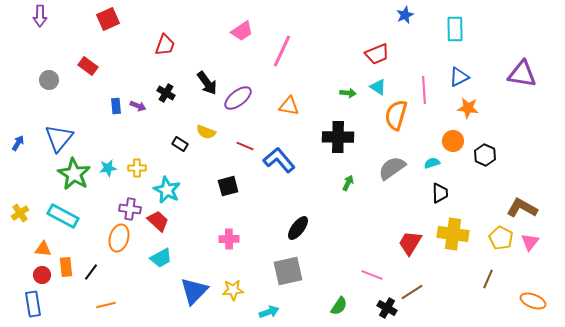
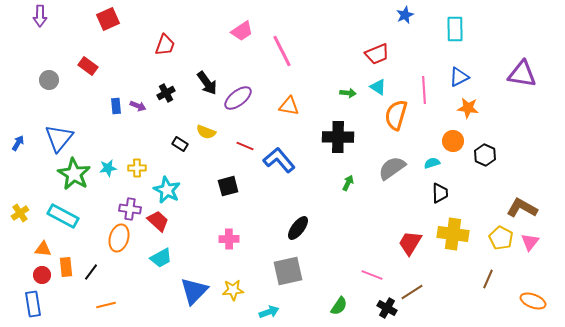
pink line at (282, 51): rotated 52 degrees counterclockwise
black cross at (166, 93): rotated 30 degrees clockwise
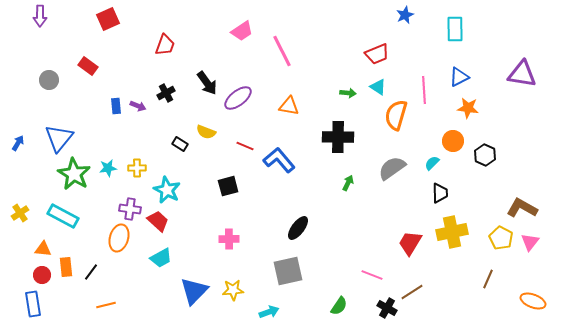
cyan semicircle at (432, 163): rotated 28 degrees counterclockwise
yellow cross at (453, 234): moved 1 px left, 2 px up; rotated 20 degrees counterclockwise
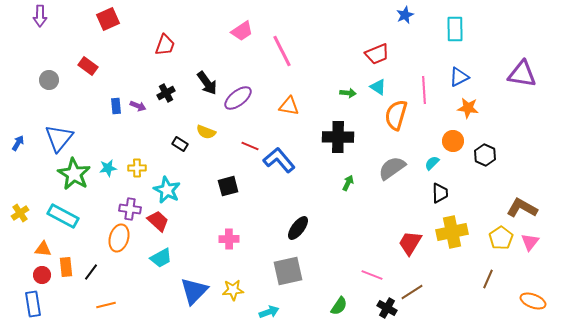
red line at (245, 146): moved 5 px right
yellow pentagon at (501, 238): rotated 10 degrees clockwise
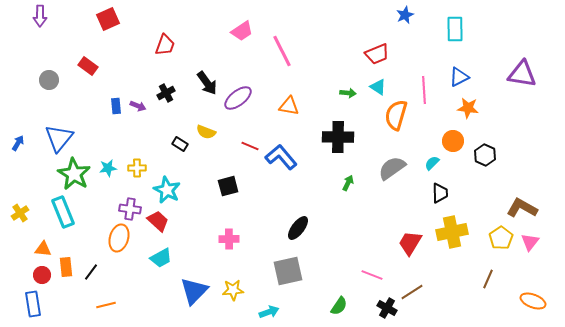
blue L-shape at (279, 160): moved 2 px right, 3 px up
cyan rectangle at (63, 216): moved 4 px up; rotated 40 degrees clockwise
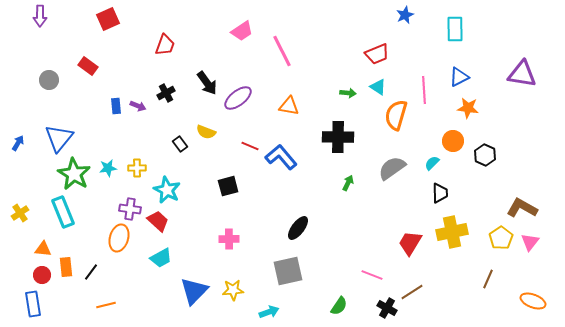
black rectangle at (180, 144): rotated 21 degrees clockwise
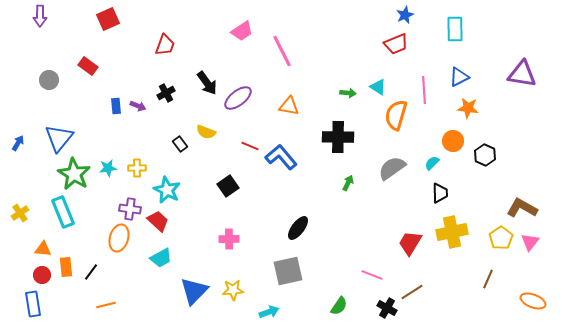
red trapezoid at (377, 54): moved 19 px right, 10 px up
black square at (228, 186): rotated 20 degrees counterclockwise
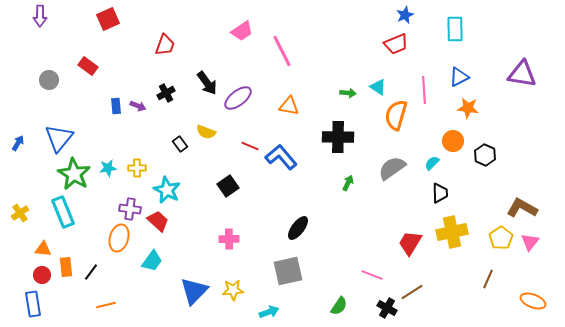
cyan trapezoid at (161, 258): moved 9 px left, 3 px down; rotated 25 degrees counterclockwise
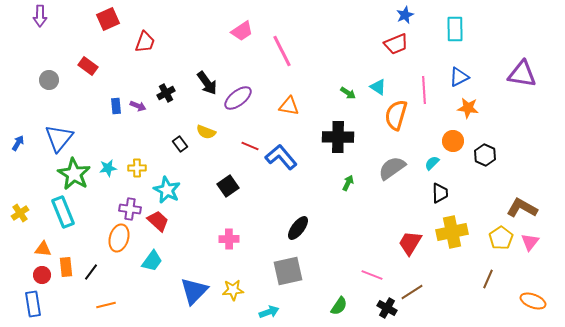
red trapezoid at (165, 45): moved 20 px left, 3 px up
green arrow at (348, 93): rotated 28 degrees clockwise
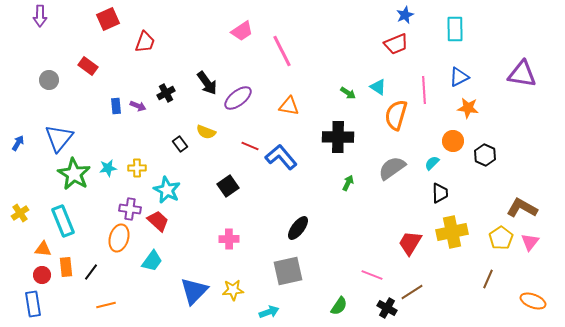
cyan rectangle at (63, 212): moved 9 px down
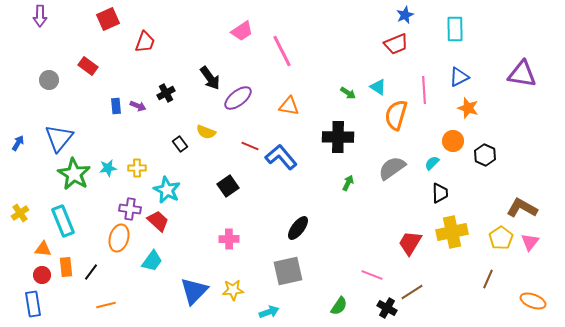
black arrow at (207, 83): moved 3 px right, 5 px up
orange star at (468, 108): rotated 10 degrees clockwise
